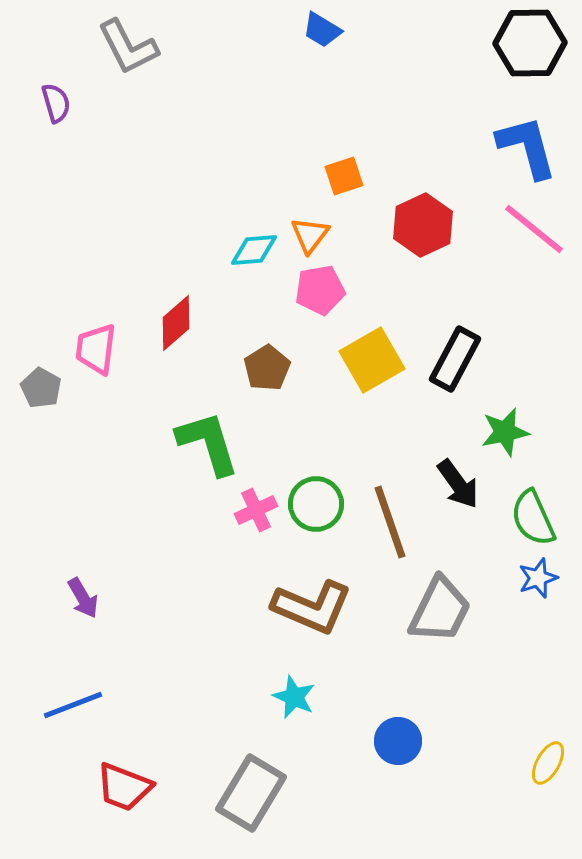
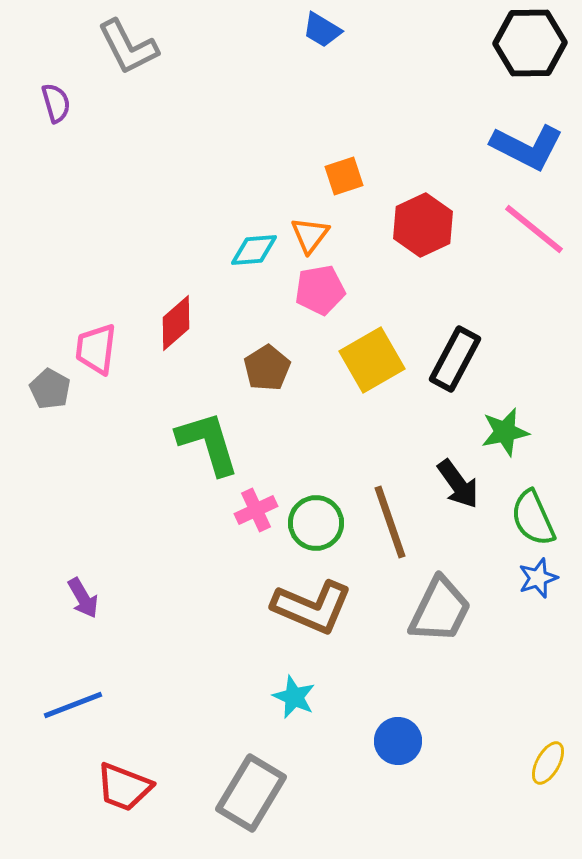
blue L-shape: rotated 132 degrees clockwise
gray pentagon: moved 9 px right, 1 px down
green circle: moved 19 px down
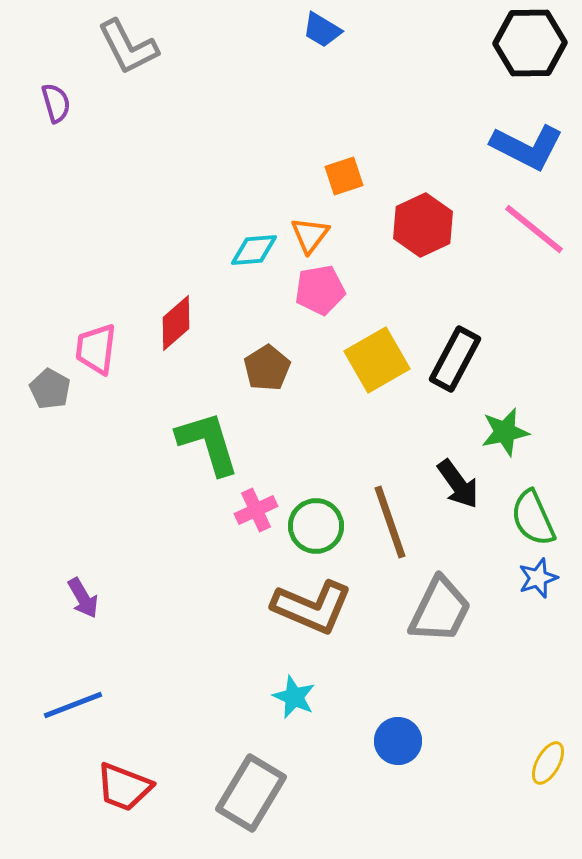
yellow square: moved 5 px right
green circle: moved 3 px down
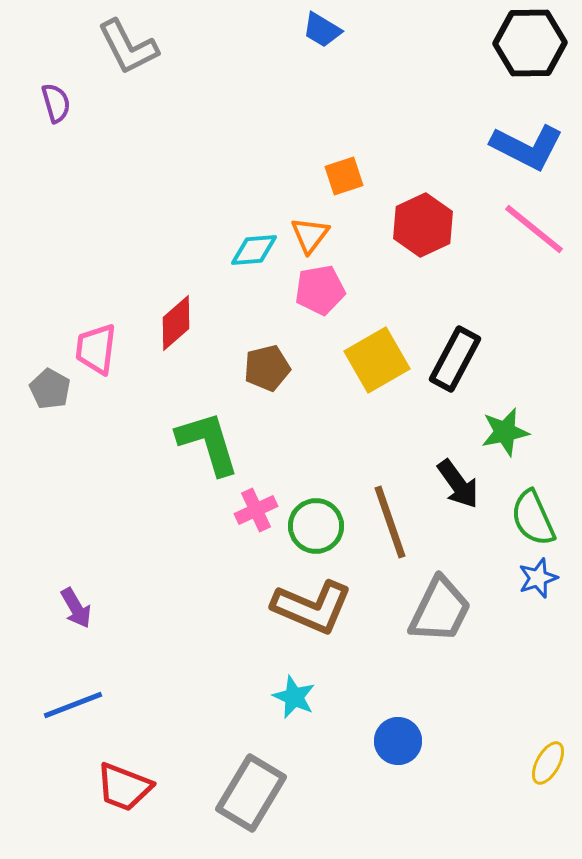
brown pentagon: rotated 18 degrees clockwise
purple arrow: moved 7 px left, 10 px down
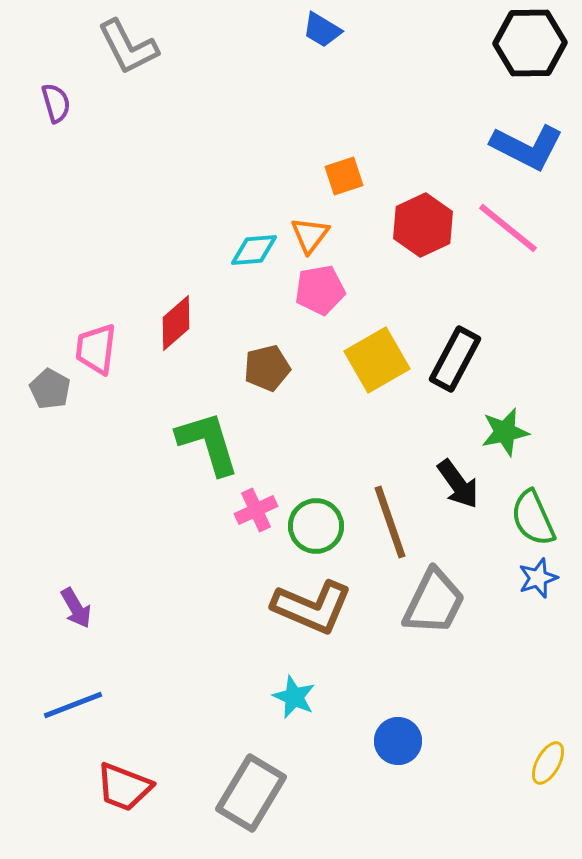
pink line: moved 26 px left, 1 px up
gray trapezoid: moved 6 px left, 8 px up
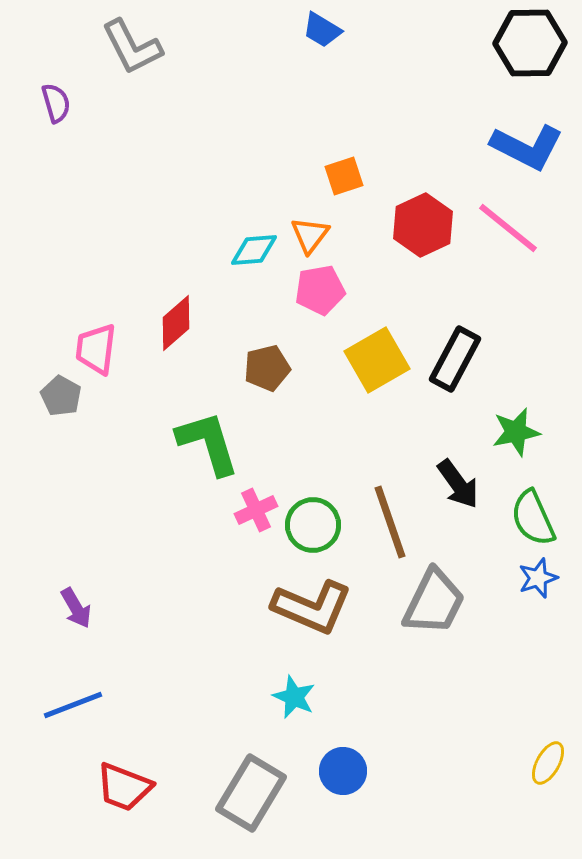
gray L-shape: moved 4 px right
gray pentagon: moved 11 px right, 7 px down
green star: moved 11 px right
green circle: moved 3 px left, 1 px up
blue circle: moved 55 px left, 30 px down
